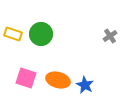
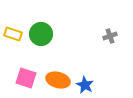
gray cross: rotated 16 degrees clockwise
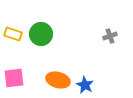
pink square: moved 12 px left; rotated 25 degrees counterclockwise
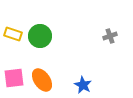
green circle: moved 1 px left, 2 px down
orange ellipse: moved 16 px left; rotated 40 degrees clockwise
blue star: moved 2 px left
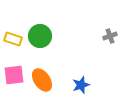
yellow rectangle: moved 5 px down
pink square: moved 3 px up
blue star: moved 2 px left; rotated 24 degrees clockwise
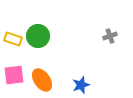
green circle: moved 2 px left
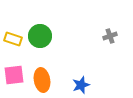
green circle: moved 2 px right
orange ellipse: rotated 25 degrees clockwise
